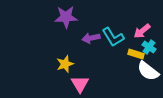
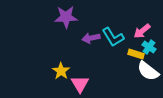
yellow star: moved 4 px left, 7 px down; rotated 18 degrees counterclockwise
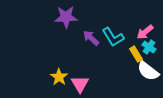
pink arrow: moved 3 px right, 1 px down
purple arrow: rotated 54 degrees clockwise
yellow rectangle: rotated 42 degrees clockwise
yellow star: moved 2 px left, 6 px down
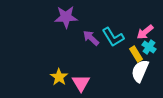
white semicircle: moved 8 px left; rotated 75 degrees clockwise
pink triangle: moved 1 px right, 1 px up
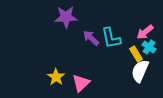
cyan L-shape: moved 2 px left, 1 px down; rotated 20 degrees clockwise
yellow star: moved 3 px left
pink triangle: rotated 18 degrees clockwise
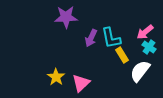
purple arrow: rotated 108 degrees counterclockwise
yellow rectangle: moved 14 px left, 1 px down
white semicircle: rotated 15 degrees clockwise
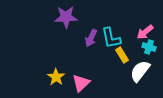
cyan cross: rotated 16 degrees counterclockwise
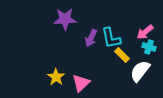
purple star: moved 1 px left, 2 px down
yellow rectangle: rotated 14 degrees counterclockwise
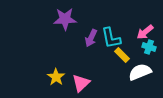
white semicircle: moved 1 px down; rotated 30 degrees clockwise
